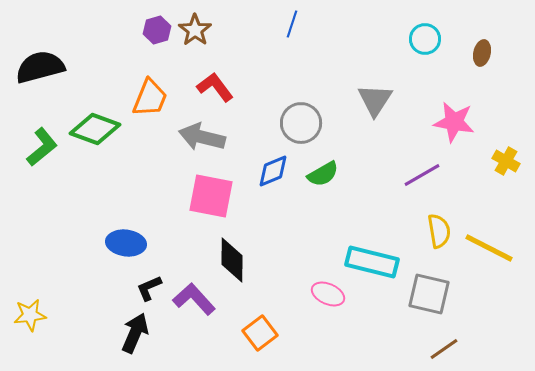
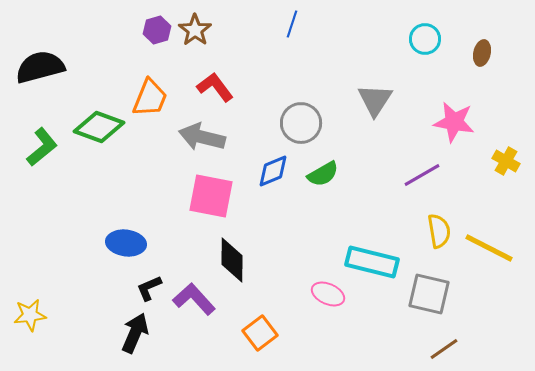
green diamond: moved 4 px right, 2 px up
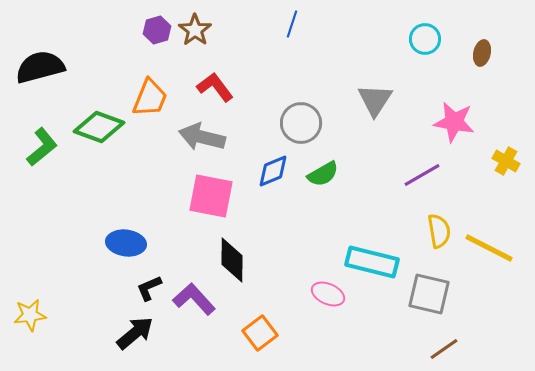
black arrow: rotated 27 degrees clockwise
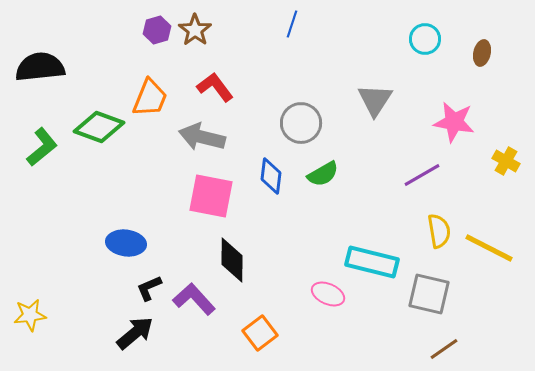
black semicircle: rotated 9 degrees clockwise
blue diamond: moved 2 px left, 5 px down; rotated 60 degrees counterclockwise
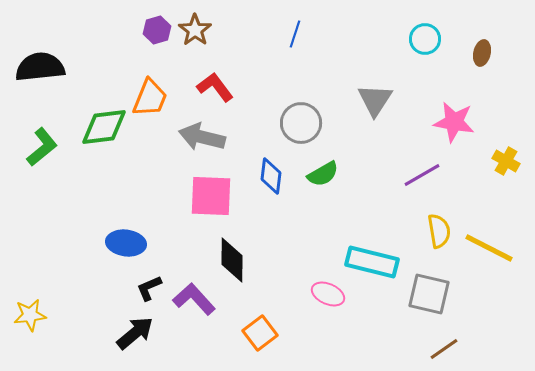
blue line: moved 3 px right, 10 px down
green diamond: moved 5 px right; rotated 27 degrees counterclockwise
pink square: rotated 9 degrees counterclockwise
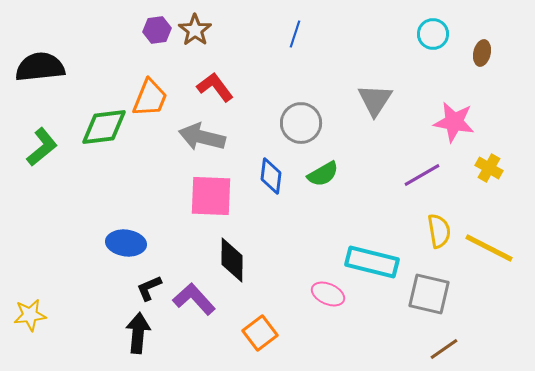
purple hexagon: rotated 8 degrees clockwise
cyan circle: moved 8 px right, 5 px up
yellow cross: moved 17 px left, 7 px down
black arrow: moved 3 px right; rotated 45 degrees counterclockwise
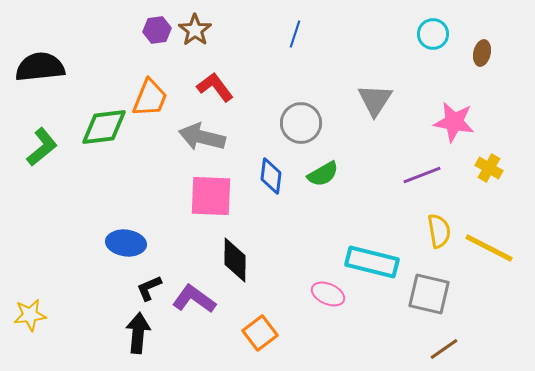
purple line: rotated 9 degrees clockwise
black diamond: moved 3 px right
purple L-shape: rotated 12 degrees counterclockwise
